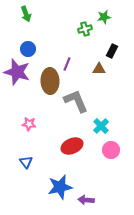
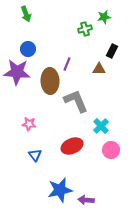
purple star: rotated 12 degrees counterclockwise
blue triangle: moved 9 px right, 7 px up
blue star: moved 3 px down
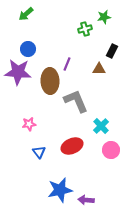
green arrow: rotated 70 degrees clockwise
purple star: moved 1 px right
pink star: rotated 16 degrees counterclockwise
blue triangle: moved 4 px right, 3 px up
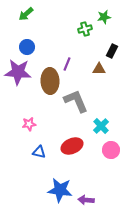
blue circle: moved 1 px left, 2 px up
blue triangle: rotated 40 degrees counterclockwise
blue star: rotated 20 degrees clockwise
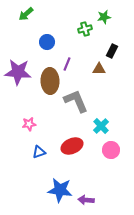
blue circle: moved 20 px right, 5 px up
blue triangle: rotated 32 degrees counterclockwise
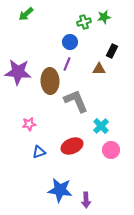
green cross: moved 1 px left, 7 px up
blue circle: moved 23 px right
purple arrow: rotated 98 degrees counterclockwise
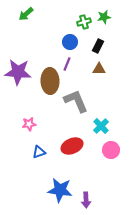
black rectangle: moved 14 px left, 5 px up
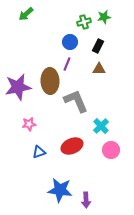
purple star: moved 15 px down; rotated 16 degrees counterclockwise
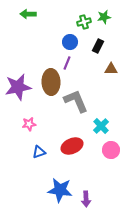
green arrow: moved 2 px right; rotated 42 degrees clockwise
purple line: moved 1 px up
brown triangle: moved 12 px right
brown ellipse: moved 1 px right, 1 px down
purple arrow: moved 1 px up
